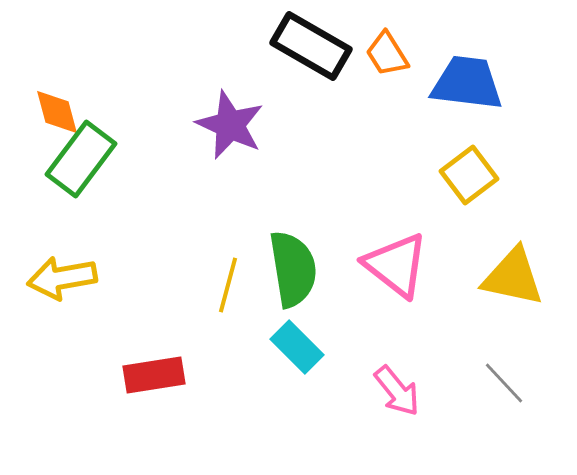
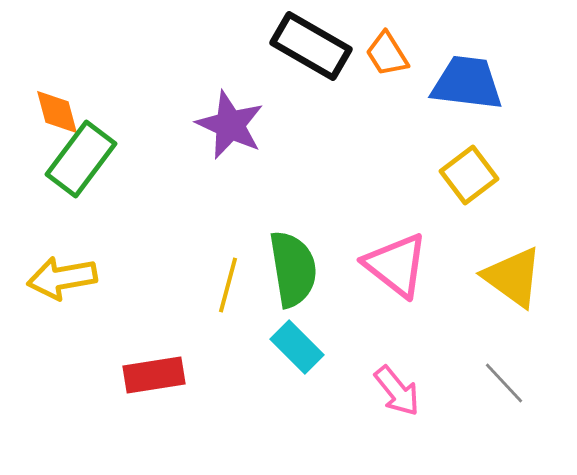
yellow triangle: rotated 24 degrees clockwise
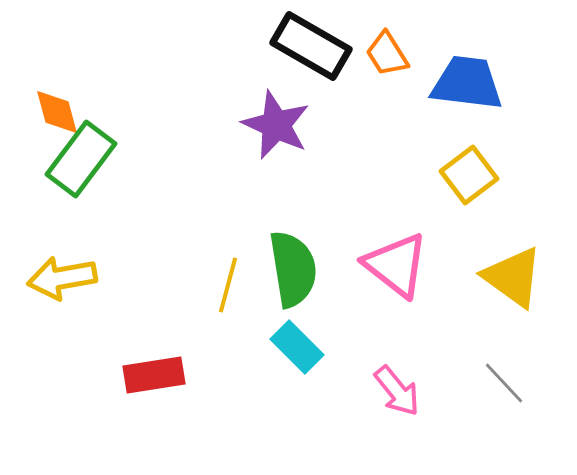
purple star: moved 46 px right
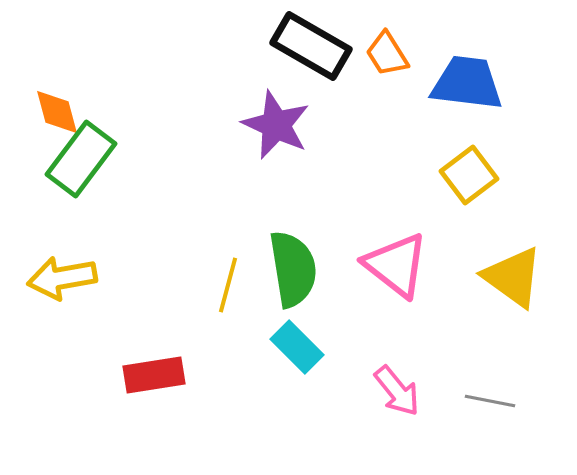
gray line: moved 14 px left, 18 px down; rotated 36 degrees counterclockwise
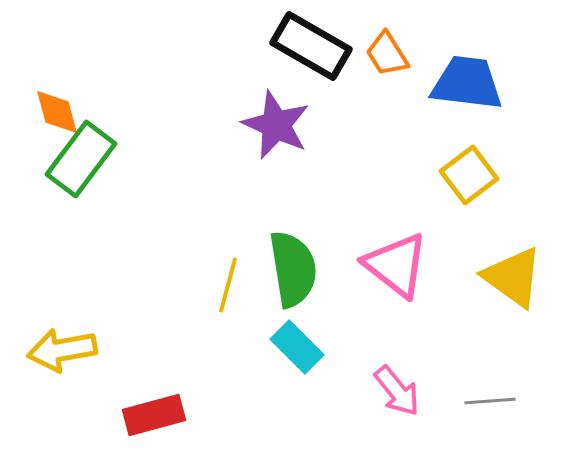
yellow arrow: moved 72 px down
red rectangle: moved 40 px down; rotated 6 degrees counterclockwise
gray line: rotated 15 degrees counterclockwise
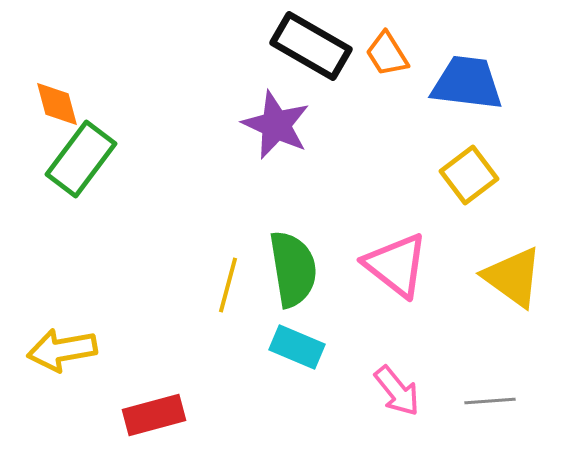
orange diamond: moved 8 px up
cyan rectangle: rotated 22 degrees counterclockwise
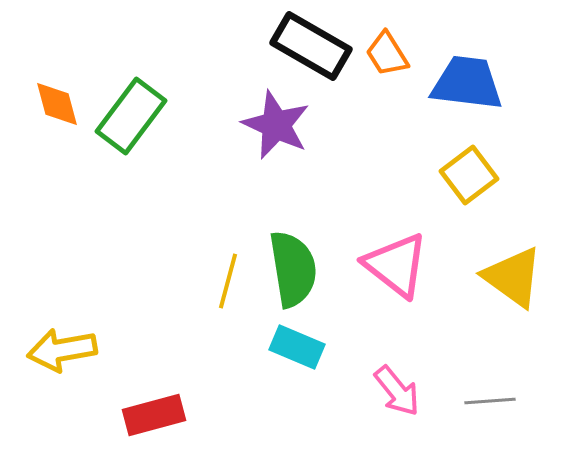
green rectangle: moved 50 px right, 43 px up
yellow line: moved 4 px up
